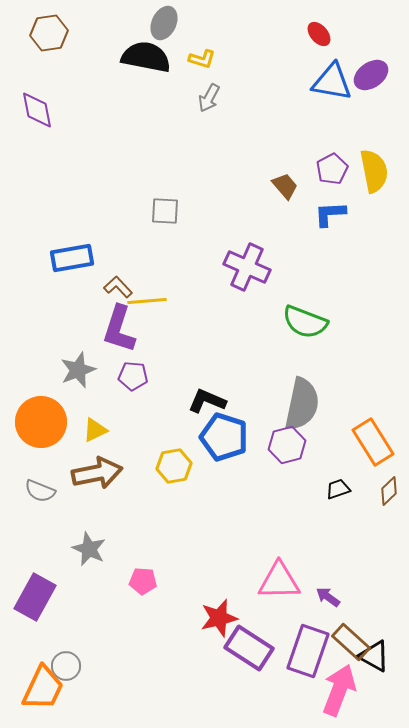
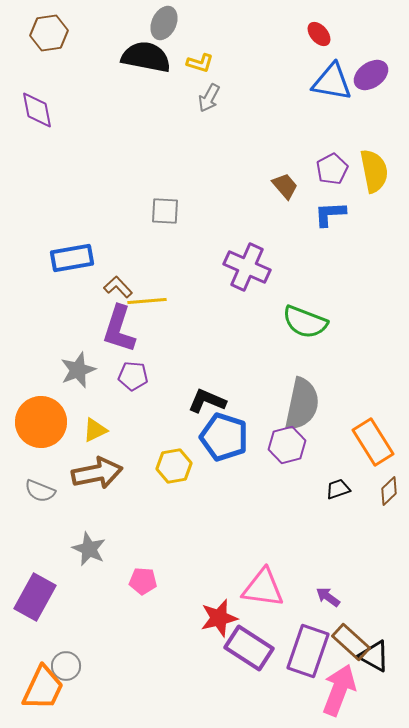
yellow L-shape at (202, 59): moved 2 px left, 4 px down
pink triangle at (279, 581): moved 16 px left, 7 px down; rotated 9 degrees clockwise
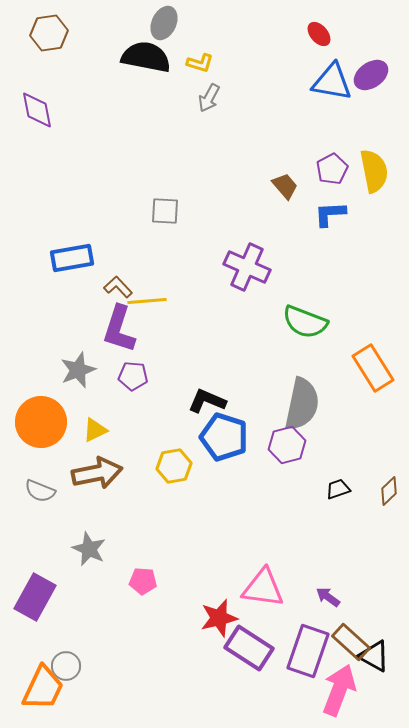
orange rectangle at (373, 442): moved 74 px up
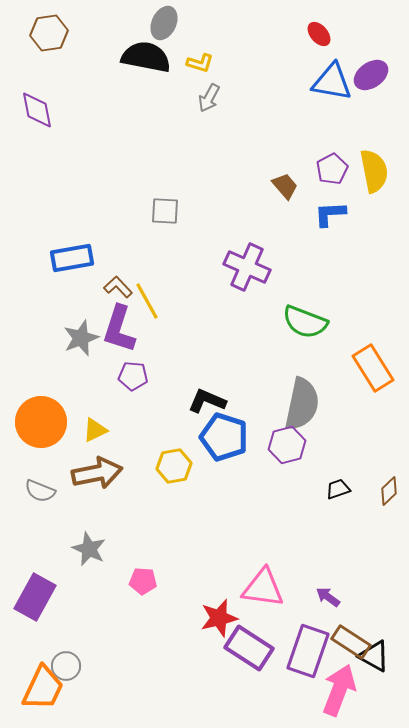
yellow line at (147, 301): rotated 66 degrees clockwise
gray star at (78, 370): moved 3 px right, 32 px up
brown rectangle at (351, 642): rotated 9 degrees counterclockwise
